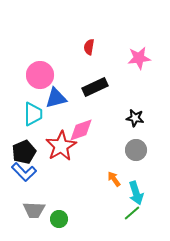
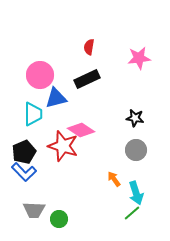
black rectangle: moved 8 px left, 8 px up
pink diamond: rotated 52 degrees clockwise
red star: moved 2 px right; rotated 24 degrees counterclockwise
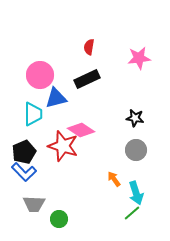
gray trapezoid: moved 6 px up
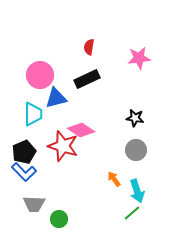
cyan arrow: moved 1 px right, 2 px up
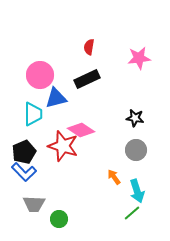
orange arrow: moved 2 px up
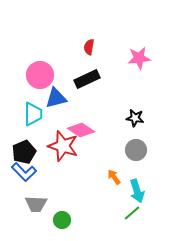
gray trapezoid: moved 2 px right
green circle: moved 3 px right, 1 px down
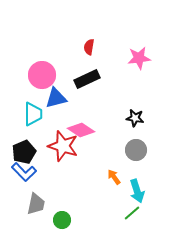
pink circle: moved 2 px right
gray trapezoid: rotated 80 degrees counterclockwise
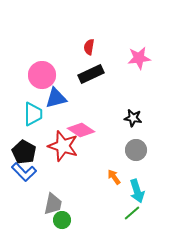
black rectangle: moved 4 px right, 5 px up
black star: moved 2 px left
black pentagon: rotated 20 degrees counterclockwise
gray trapezoid: moved 17 px right
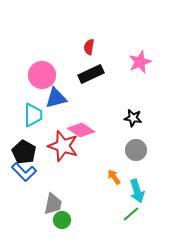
pink star: moved 1 px right, 4 px down; rotated 15 degrees counterclockwise
cyan trapezoid: moved 1 px down
green line: moved 1 px left, 1 px down
